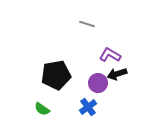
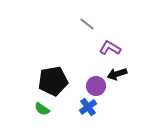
gray line: rotated 21 degrees clockwise
purple L-shape: moved 7 px up
black pentagon: moved 3 px left, 6 px down
purple circle: moved 2 px left, 3 px down
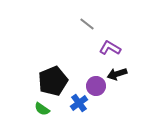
black pentagon: rotated 12 degrees counterclockwise
blue cross: moved 9 px left, 4 px up
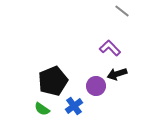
gray line: moved 35 px right, 13 px up
purple L-shape: rotated 15 degrees clockwise
blue cross: moved 5 px left, 3 px down
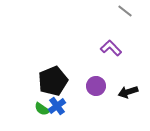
gray line: moved 3 px right
purple L-shape: moved 1 px right
black arrow: moved 11 px right, 18 px down
blue cross: moved 17 px left
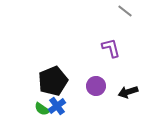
purple L-shape: rotated 30 degrees clockwise
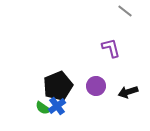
black pentagon: moved 5 px right, 5 px down
green semicircle: moved 1 px right, 1 px up
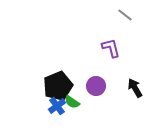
gray line: moved 4 px down
black arrow: moved 7 px right, 4 px up; rotated 78 degrees clockwise
green semicircle: moved 29 px right, 6 px up
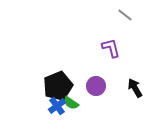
green semicircle: moved 1 px left, 1 px down
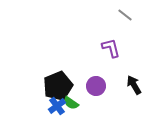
black arrow: moved 1 px left, 3 px up
